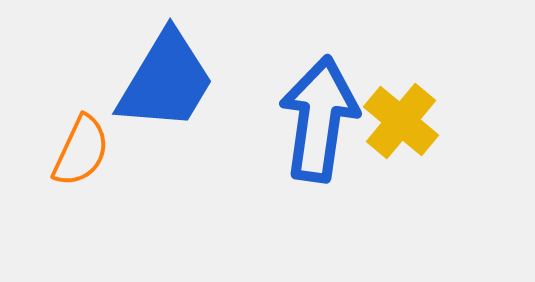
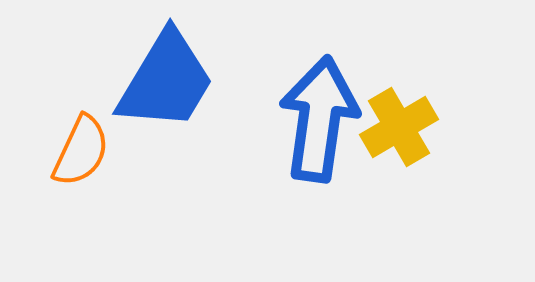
yellow cross: moved 2 px left, 6 px down; rotated 20 degrees clockwise
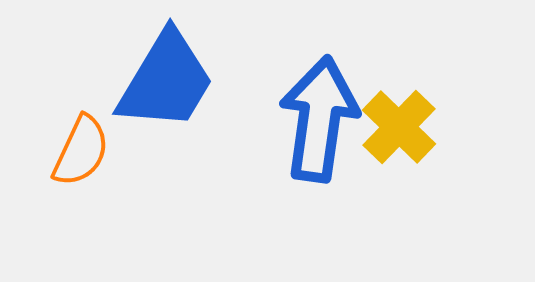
yellow cross: rotated 16 degrees counterclockwise
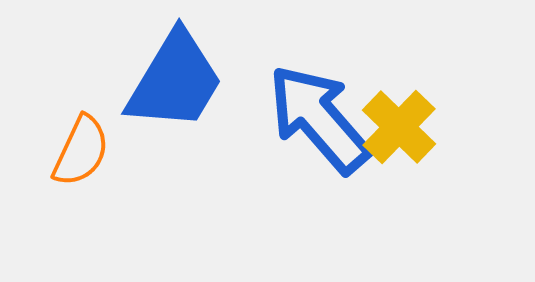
blue trapezoid: moved 9 px right
blue arrow: rotated 49 degrees counterclockwise
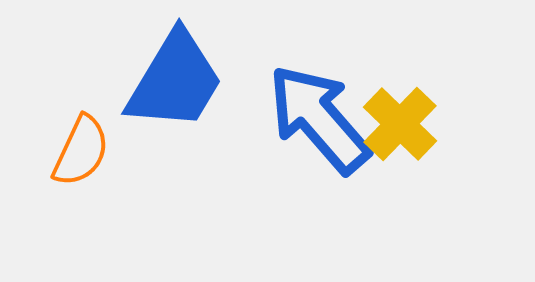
yellow cross: moved 1 px right, 3 px up
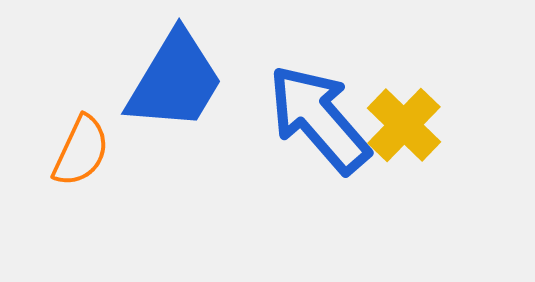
yellow cross: moved 4 px right, 1 px down
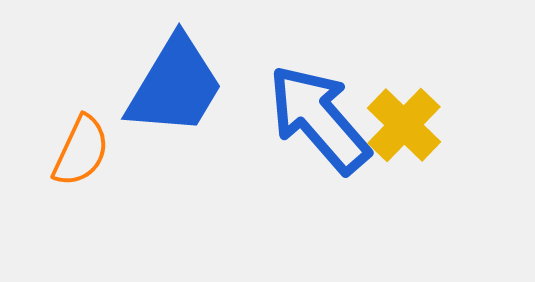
blue trapezoid: moved 5 px down
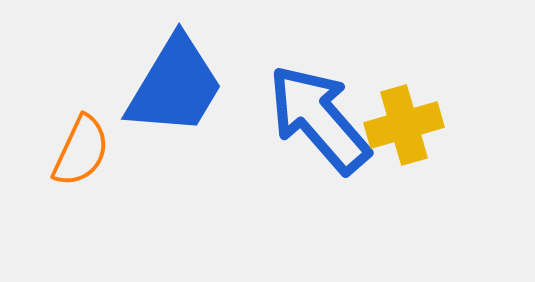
yellow cross: rotated 30 degrees clockwise
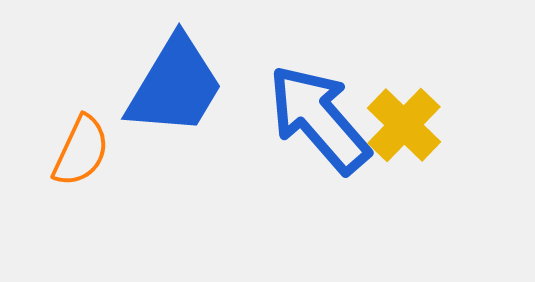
yellow cross: rotated 30 degrees counterclockwise
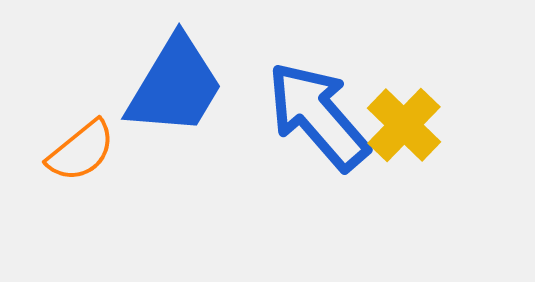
blue arrow: moved 1 px left, 3 px up
orange semicircle: rotated 26 degrees clockwise
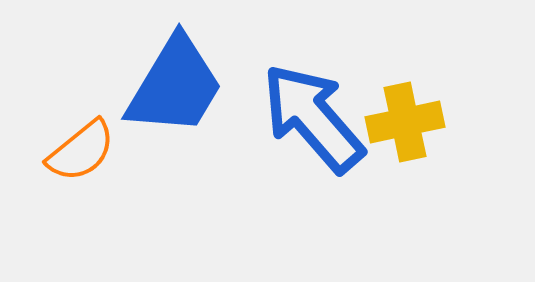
blue arrow: moved 5 px left, 2 px down
yellow cross: moved 1 px right, 3 px up; rotated 34 degrees clockwise
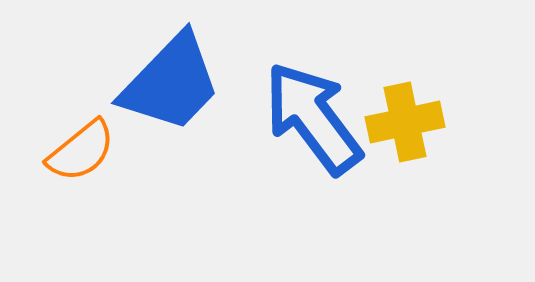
blue trapezoid: moved 4 px left, 3 px up; rotated 13 degrees clockwise
blue arrow: rotated 4 degrees clockwise
